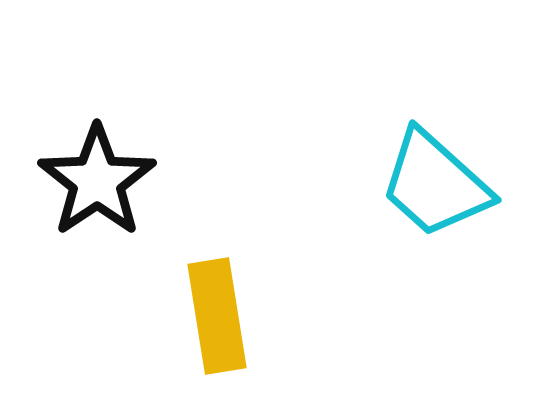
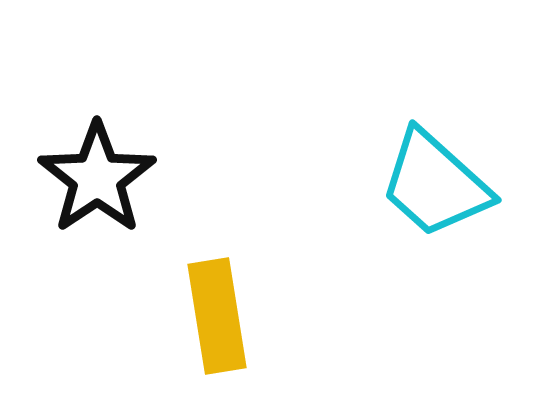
black star: moved 3 px up
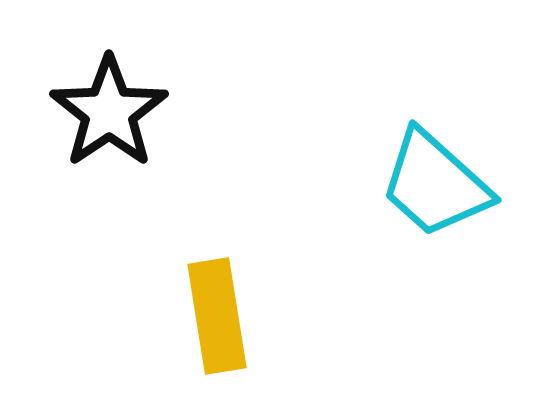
black star: moved 12 px right, 66 px up
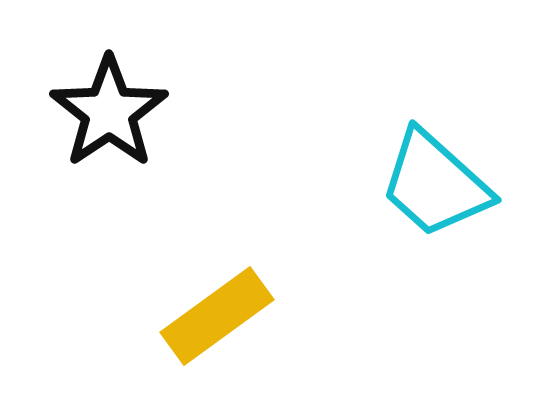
yellow rectangle: rotated 63 degrees clockwise
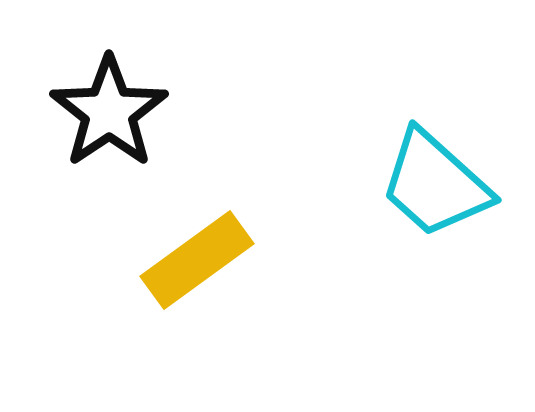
yellow rectangle: moved 20 px left, 56 px up
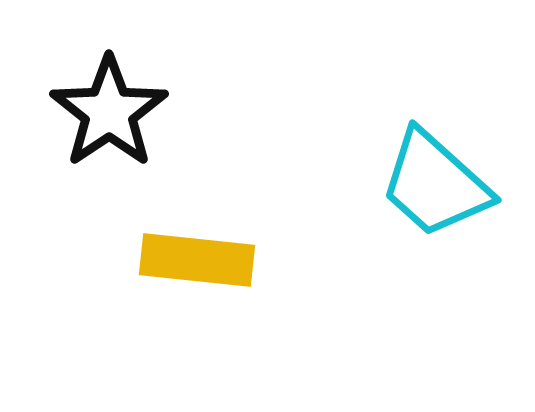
yellow rectangle: rotated 42 degrees clockwise
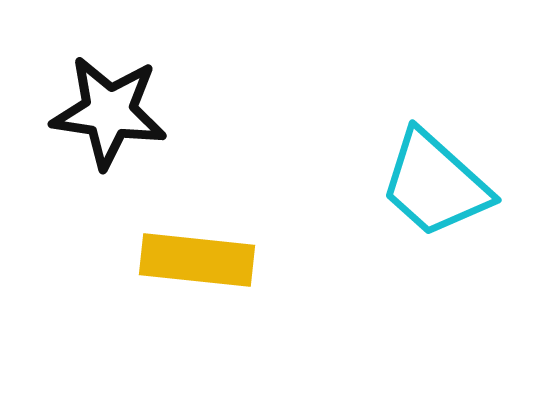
black star: rotated 30 degrees counterclockwise
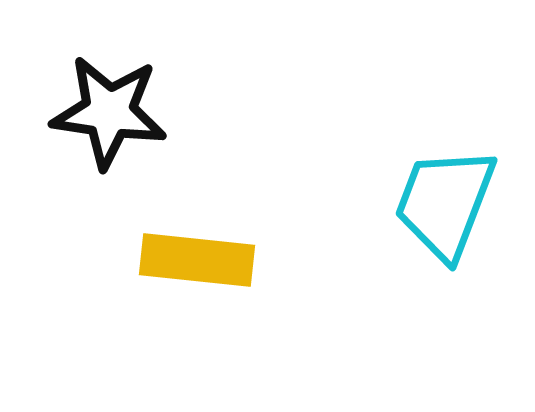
cyan trapezoid: moved 10 px right, 19 px down; rotated 69 degrees clockwise
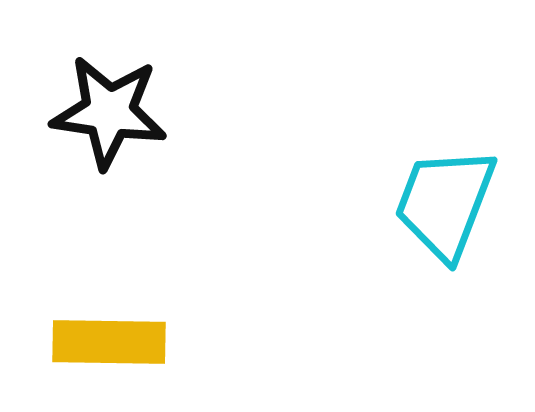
yellow rectangle: moved 88 px left, 82 px down; rotated 5 degrees counterclockwise
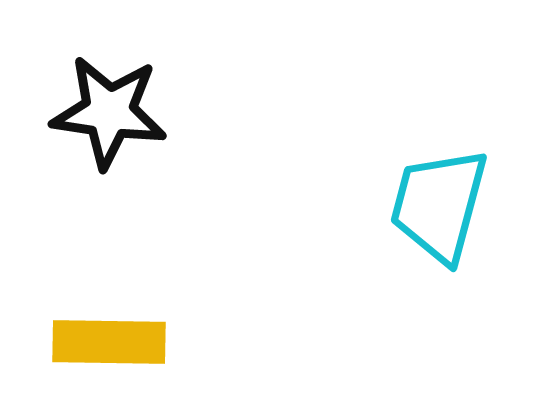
cyan trapezoid: moved 6 px left, 2 px down; rotated 6 degrees counterclockwise
